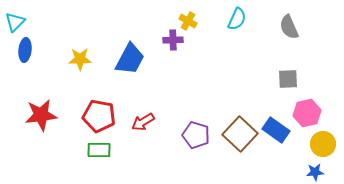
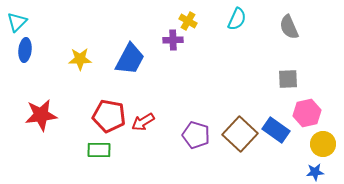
cyan triangle: moved 2 px right
red pentagon: moved 10 px right
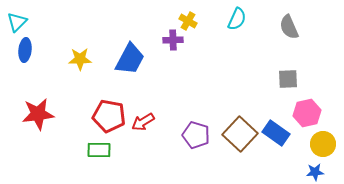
red star: moved 3 px left, 1 px up
blue rectangle: moved 3 px down
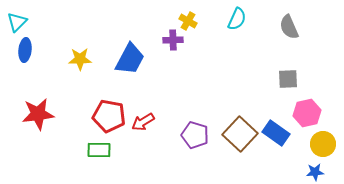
purple pentagon: moved 1 px left
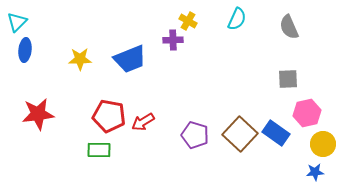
blue trapezoid: rotated 40 degrees clockwise
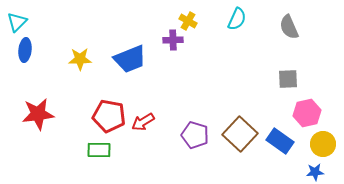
blue rectangle: moved 4 px right, 8 px down
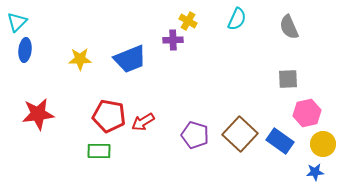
green rectangle: moved 1 px down
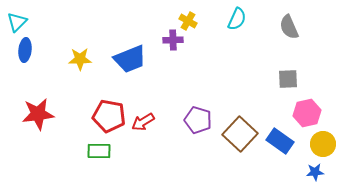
purple pentagon: moved 3 px right, 15 px up
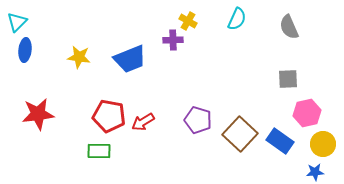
yellow star: moved 1 px left, 2 px up; rotated 10 degrees clockwise
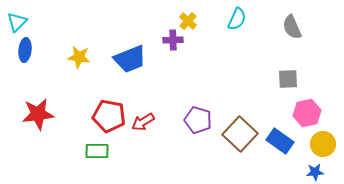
yellow cross: rotated 12 degrees clockwise
gray semicircle: moved 3 px right
green rectangle: moved 2 px left
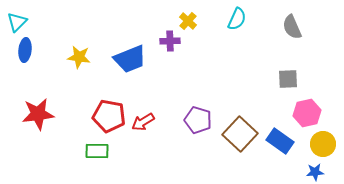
purple cross: moved 3 px left, 1 px down
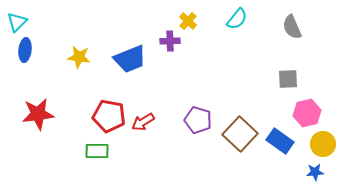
cyan semicircle: rotated 15 degrees clockwise
